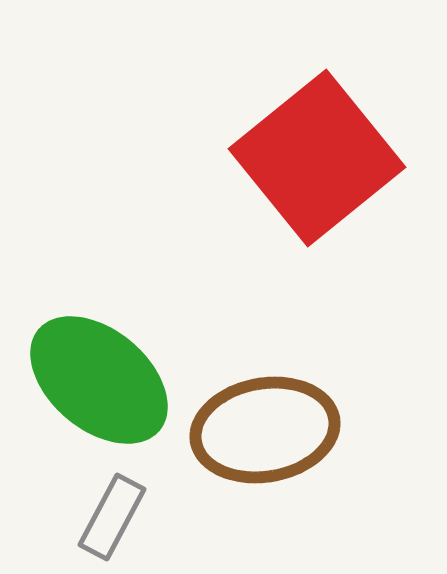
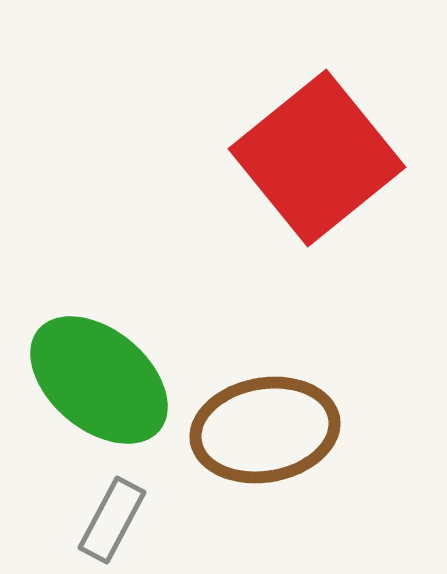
gray rectangle: moved 3 px down
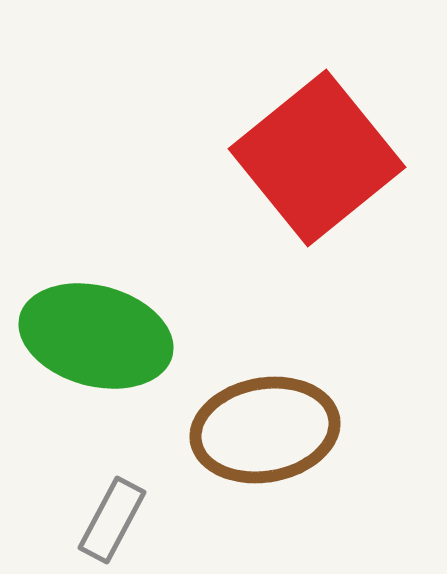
green ellipse: moved 3 px left, 44 px up; rotated 25 degrees counterclockwise
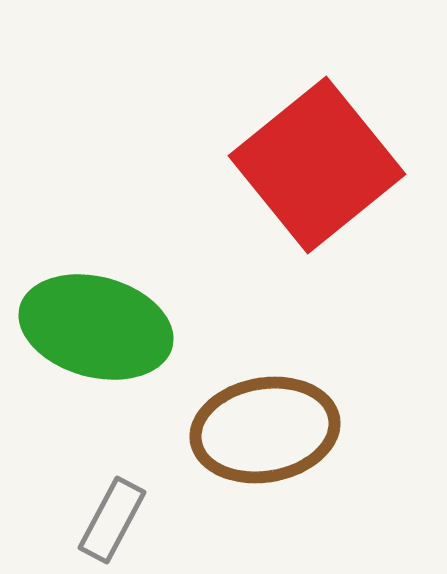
red square: moved 7 px down
green ellipse: moved 9 px up
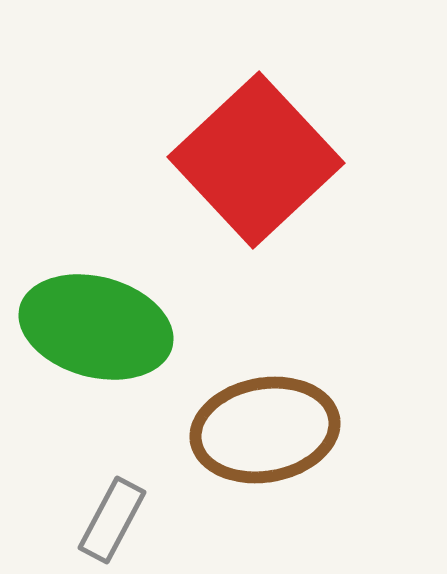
red square: moved 61 px left, 5 px up; rotated 4 degrees counterclockwise
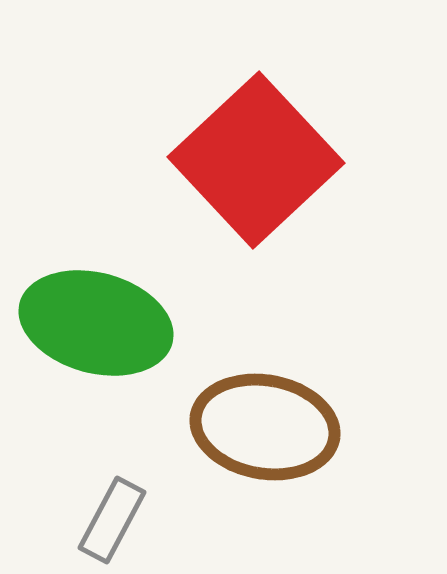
green ellipse: moved 4 px up
brown ellipse: moved 3 px up; rotated 20 degrees clockwise
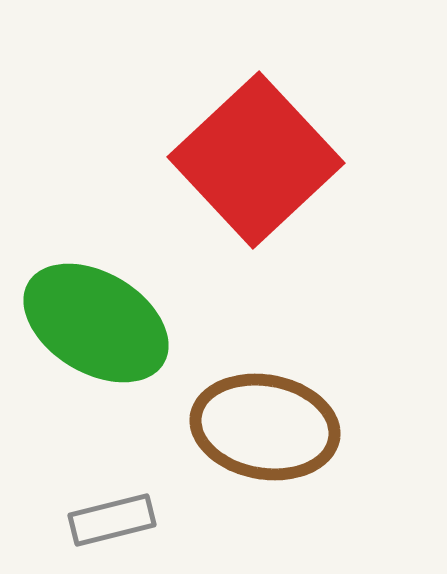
green ellipse: rotated 16 degrees clockwise
gray rectangle: rotated 48 degrees clockwise
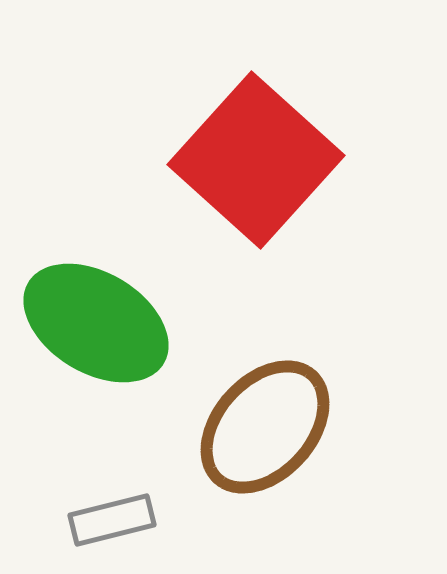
red square: rotated 5 degrees counterclockwise
brown ellipse: rotated 58 degrees counterclockwise
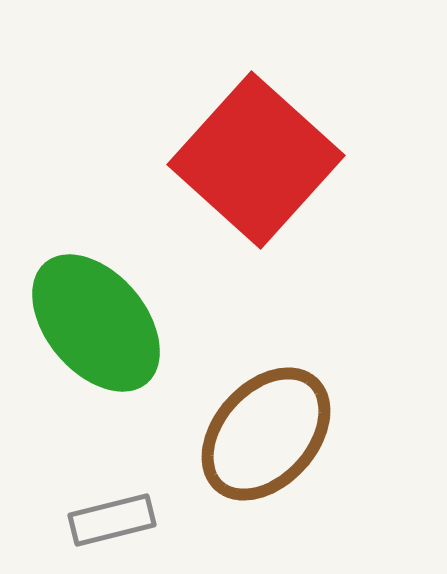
green ellipse: rotated 19 degrees clockwise
brown ellipse: moved 1 px right, 7 px down
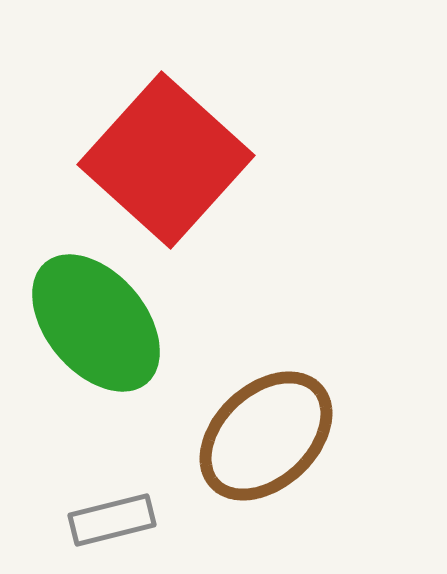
red square: moved 90 px left
brown ellipse: moved 2 px down; rotated 5 degrees clockwise
